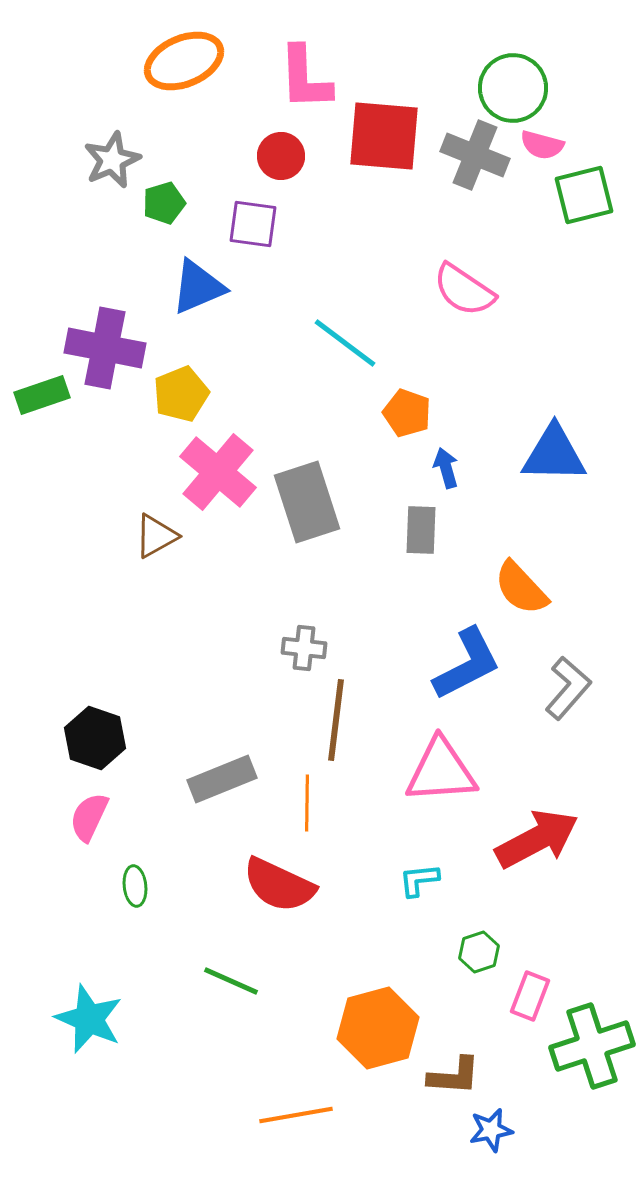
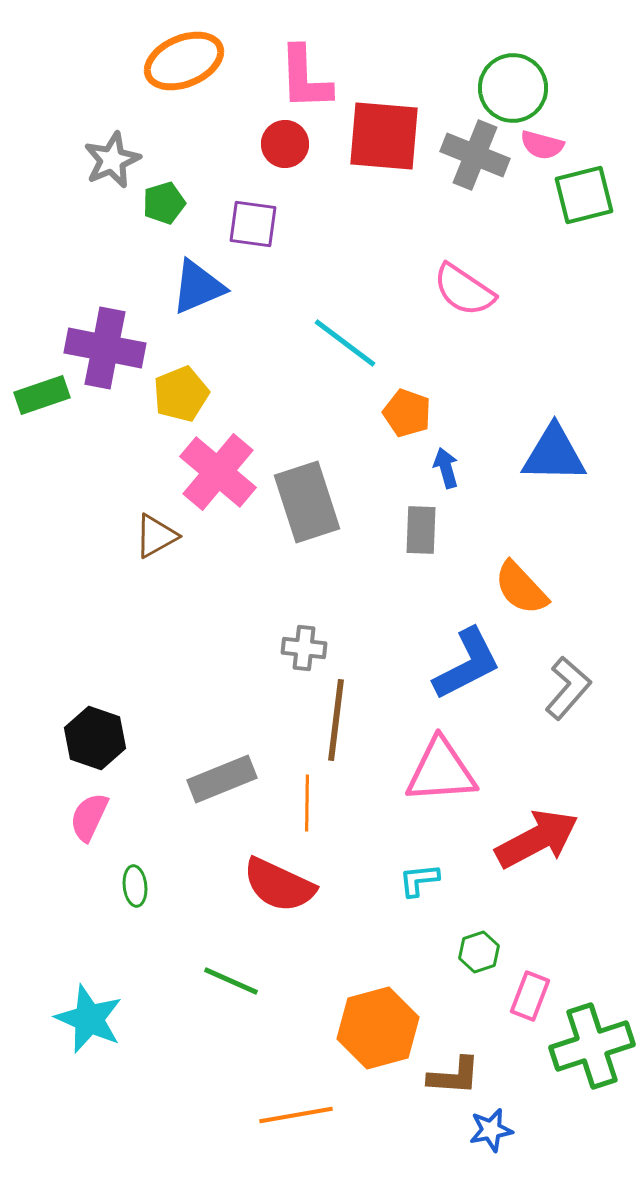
red circle at (281, 156): moved 4 px right, 12 px up
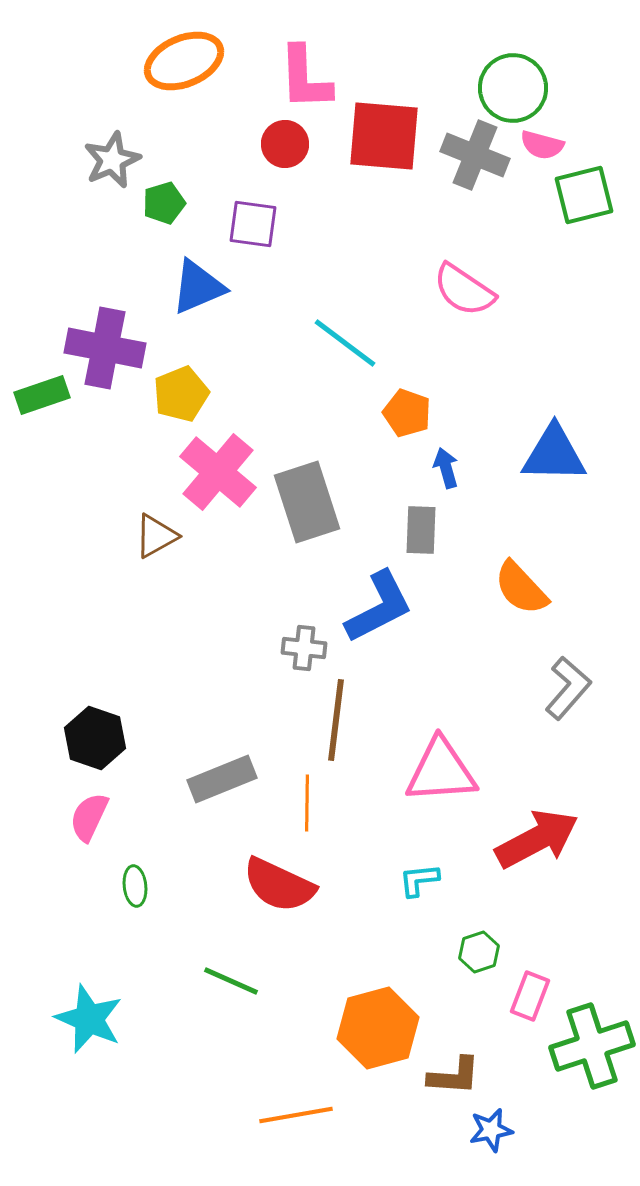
blue L-shape at (467, 664): moved 88 px left, 57 px up
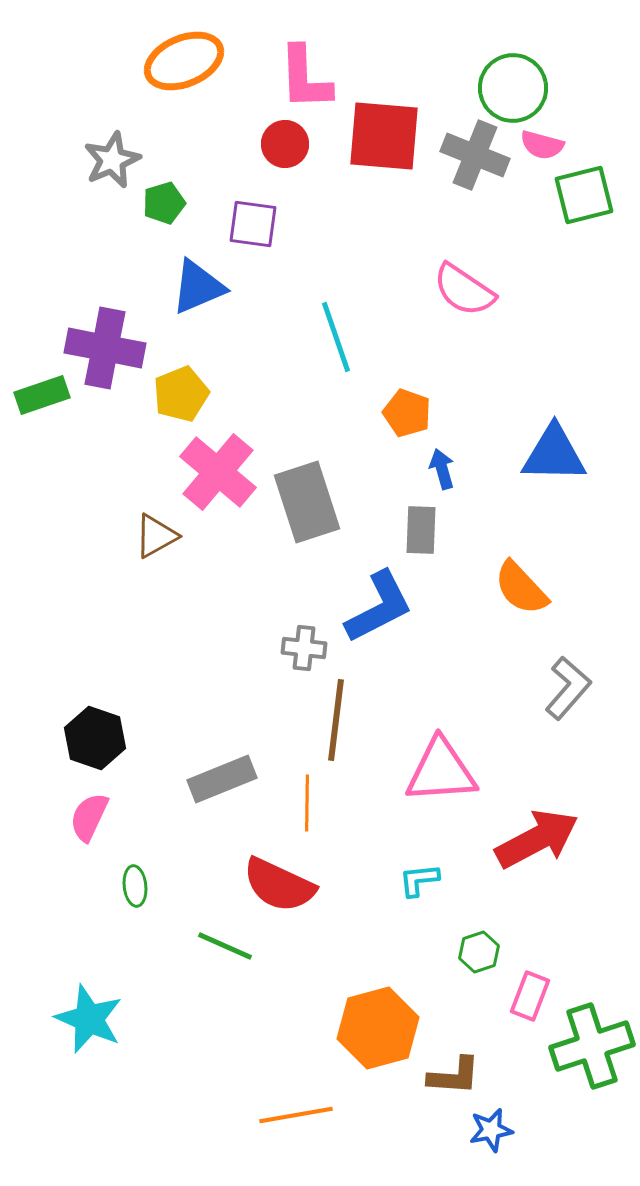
cyan line at (345, 343): moved 9 px left, 6 px up; rotated 34 degrees clockwise
blue arrow at (446, 468): moved 4 px left, 1 px down
green line at (231, 981): moved 6 px left, 35 px up
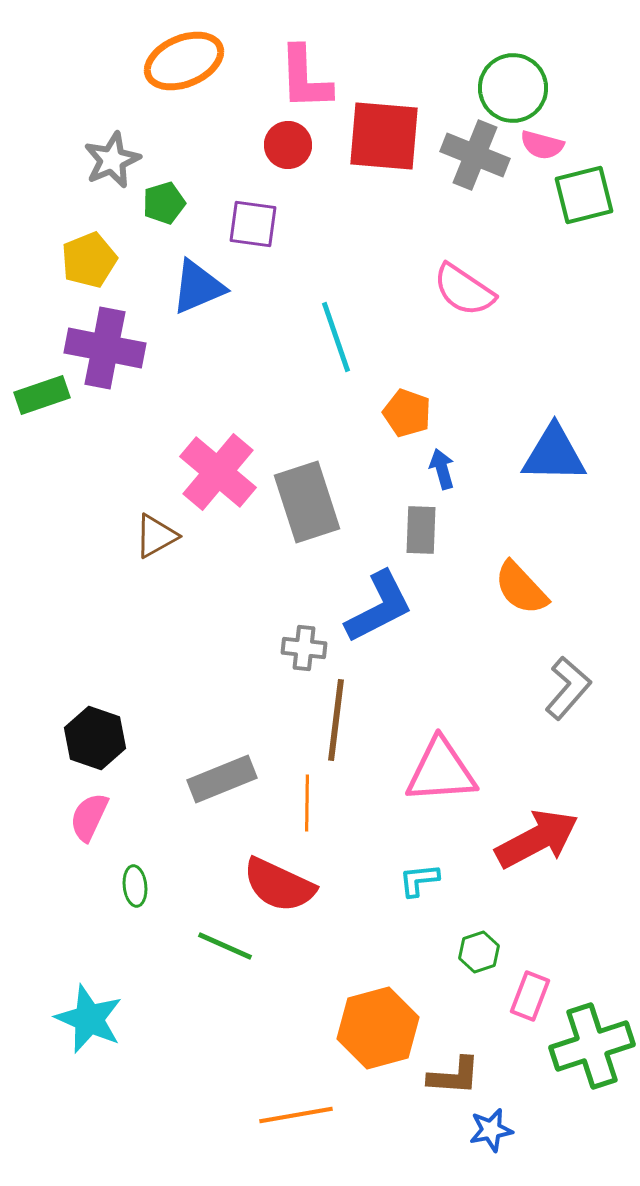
red circle at (285, 144): moved 3 px right, 1 px down
yellow pentagon at (181, 394): moved 92 px left, 134 px up
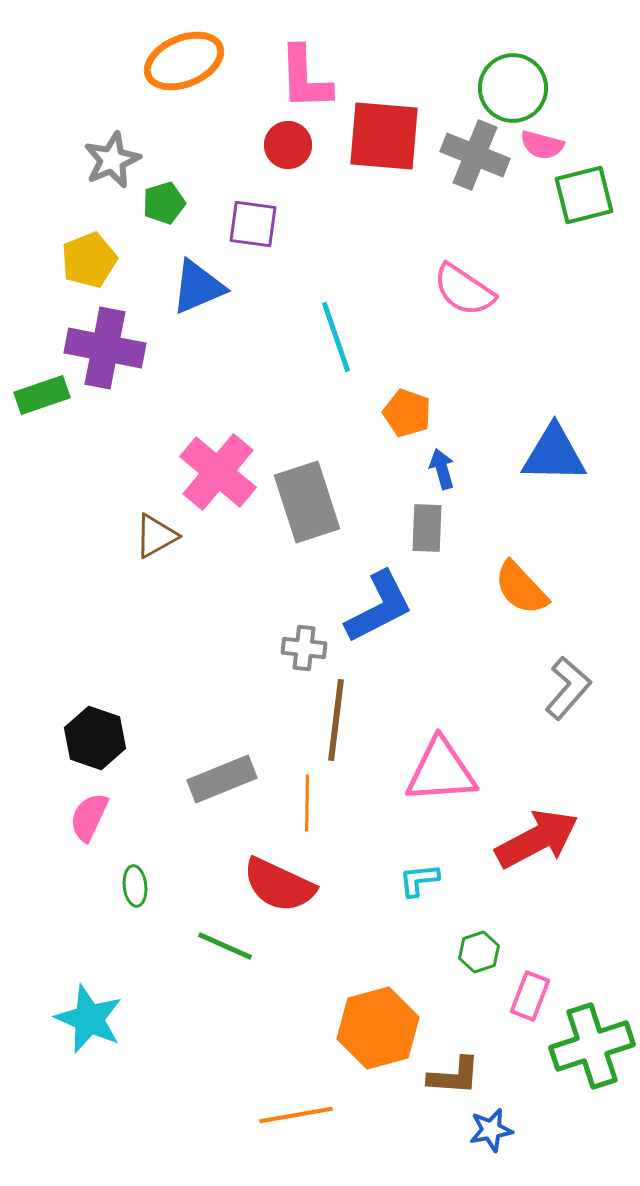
gray rectangle at (421, 530): moved 6 px right, 2 px up
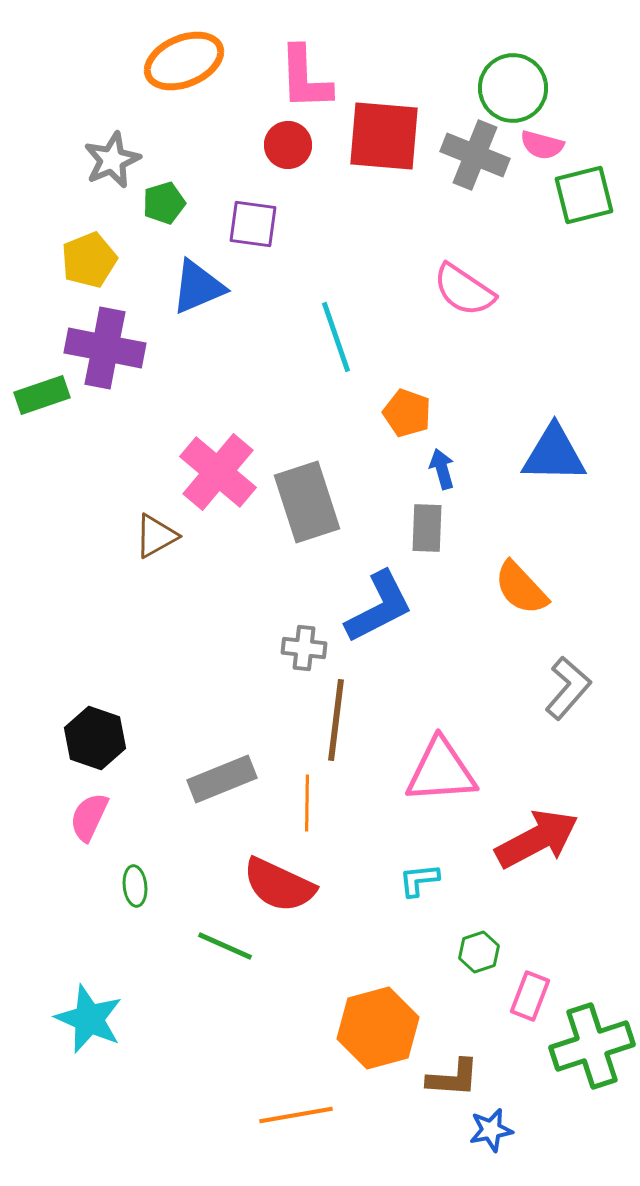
brown L-shape at (454, 1076): moved 1 px left, 2 px down
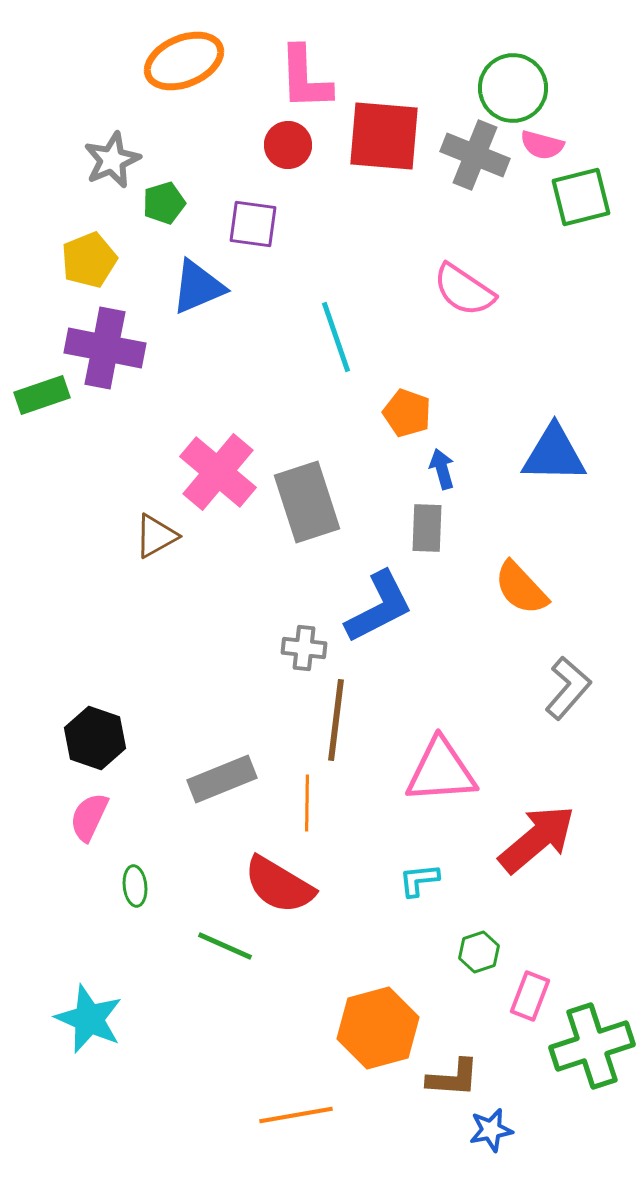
green square at (584, 195): moved 3 px left, 2 px down
red arrow at (537, 839): rotated 12 degrees counterclockwise
red semicircle at (279, 885): rotated 6 degrees clockwise
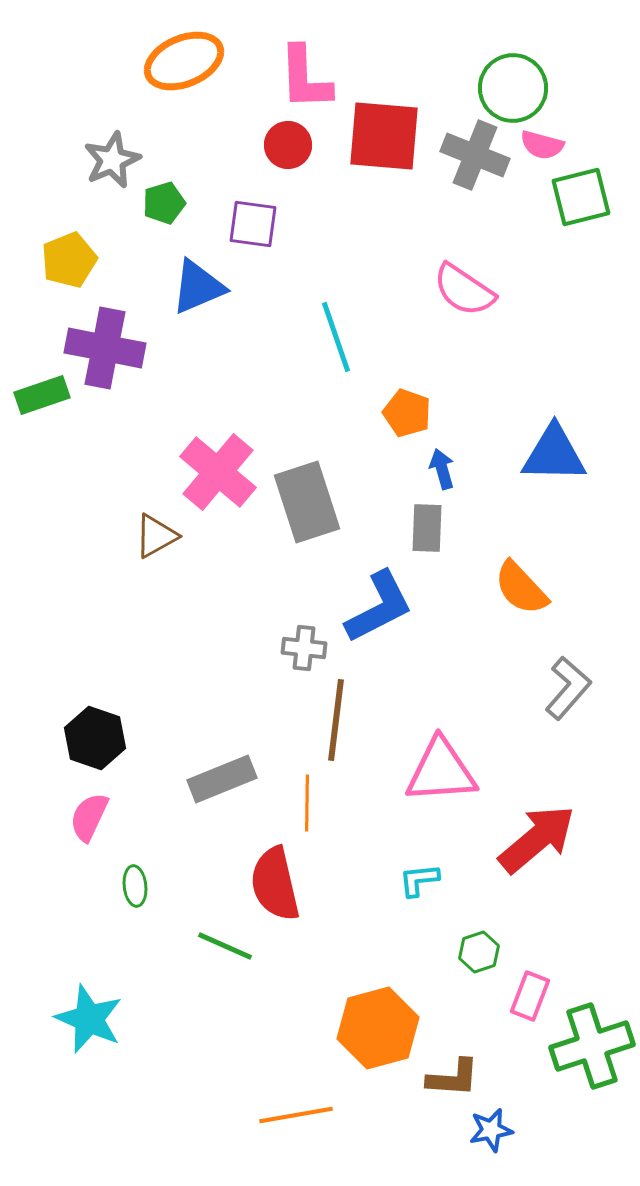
yellow pentagon at (89, 260): moved 20 px left
red semicircle at (279, 885): moved 4 px left, 1 px up; rotated 46 degrees clockwise
